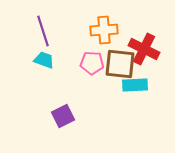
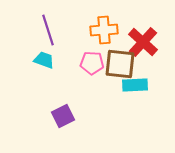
purple line: moved 5 px right, 1 px up
red cross: moved 1 px left, 7 px up; rotated 16 degrees clockwise
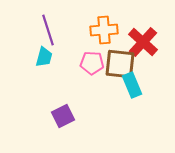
cyan trapezoid: moved 3 px up; rotated 85 degrees clockwise
cyan rectangle: moved 3 px left; rotated 70 degrees clockwise
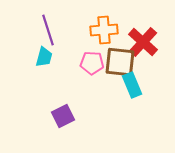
brown square: moved 2 px up
